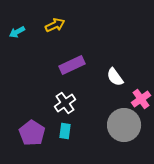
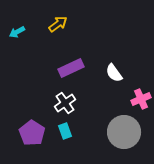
yellow arrow: moved 3 px right, 1 px up; rotated 12 degrees counterclockwise
purple rectangle: moved 1 px left, 3 px down
white semicircle: moved 1 px left, 4 px up
pink cross: rotated 12 degrees clockwise
gray circle: moved 7 px down
cyan rectangle: rotated 28 degrees counterclockwise
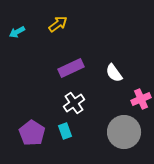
white cross: moved 9 px right
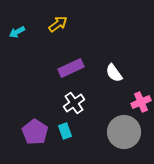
pink cross: moved 3 px down
purple pentagon: moved 3 px right, 1 px up
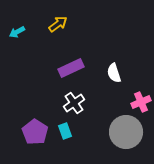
white semicircle: rotated 18 degrees clockwise
gray circle: moved 2 px right
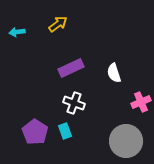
cyan arrow: rotated 21 degrees clockwise
white cross: rotated 35 degrees counterclockwise
gray circle: moved 9 px down
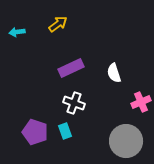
purple pentagon: rotated 15 degrees counterclockwise
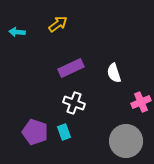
cyan arrow: rotated 14 degrees clockwise
cyan rectangle: moved 1 px left, 1 px down
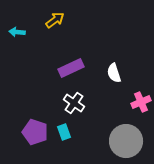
yellow arrow: moved 3 px left, 4 px up
white cross: rotated 15 degrees clockwise
